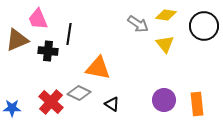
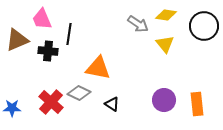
pink trapezoid: moved 4 px right
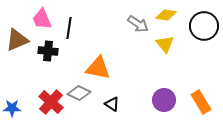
black line: moved 6 px up
orange rectangle: moved 4 px right, 2 px up; rotated 25 degrees counterclockwise
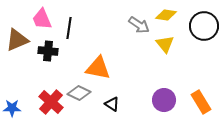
gray arrow: moved 1 px right, 1 px down
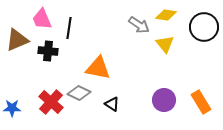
black circle: moved 1 px down
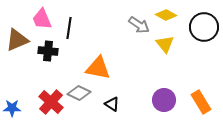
yellow diamond: rotated 20 degrees clockwise
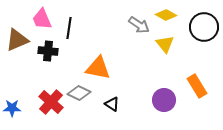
orange rectangle: moved 4 px left, 16 px up
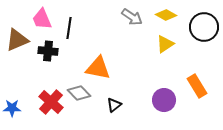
gray arrow: moved 7 px left, 8 px up
yellow triangle: rotated 36 degrees clockwise
gray diamond: rotated 20 degrees clockwise
black triangle: moved 2 px right, 1 px down; rotated 49 degrees clockwise
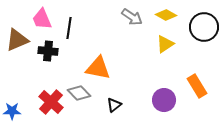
blue star: moved 3 px down
